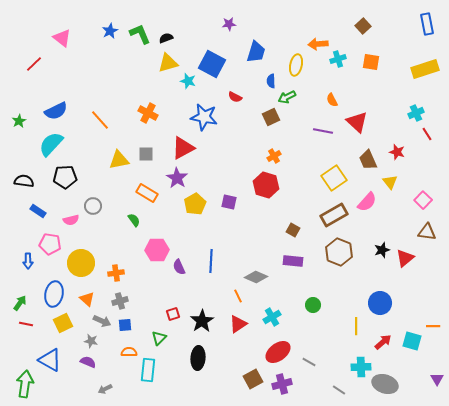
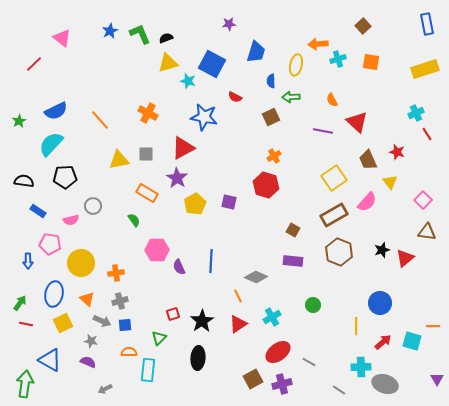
green arrow at (287, 97): moved 4 px right; rotated 24 degrees clockwise
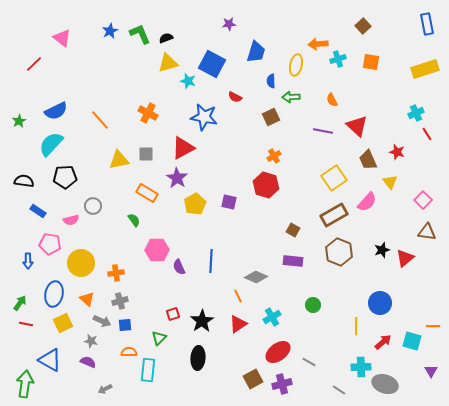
red triangle at (357, 122): moved 4 px down
purple triangle at (437, 379): moved 6 px left, 8 px up
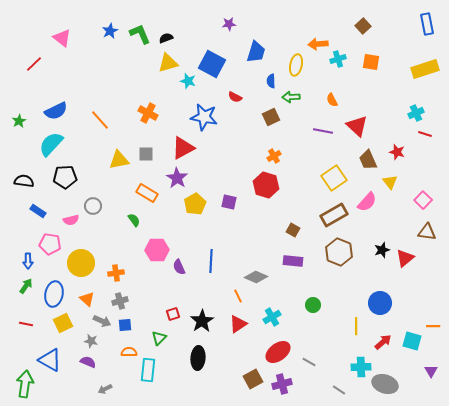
red line at (427, 134): moved 2 px left; rotated 40 degrees counterclockwise
green arrow at (20, 303): moved 6 px right, 17 px up
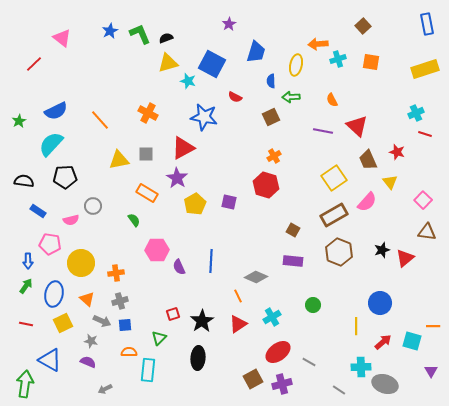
purple star at (229, 24): rotated 24 degrees counterclockwise
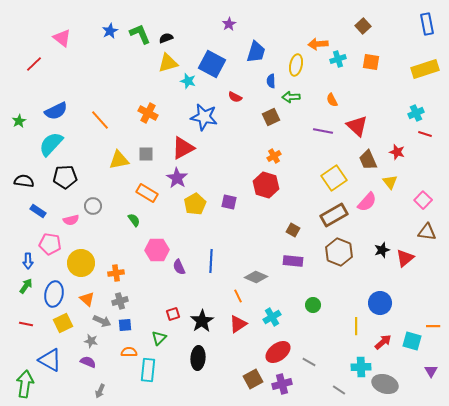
gray arrow at (105, 389): moved 5 px left, 2 px down; rotated 40 degrees counterclockwise
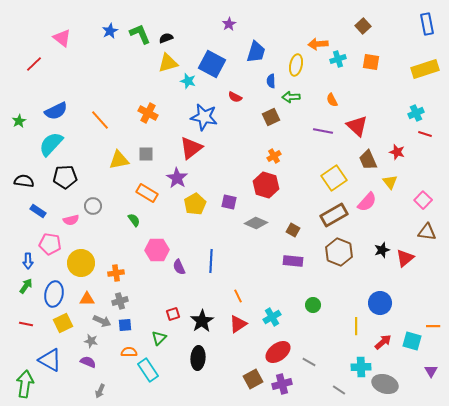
red triangle at (183, 148): moved 8 px right; rotated 10 degrees counterclockwise
gray diamond at (256, 277): moved 54 px up
orange triangle at (87, 299): rotated 42 degrees counterclockwise
cyan rectangle at (148, 370): rotated 40 degrees counterclockwise
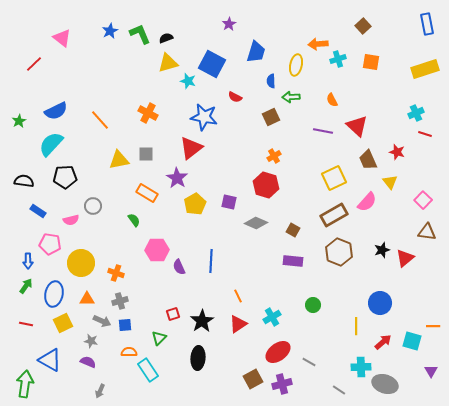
yellow square at (334, 178): rotated 10 degrees clockwise
orange cross at (116, 273): rotated 28 degrees clockwise
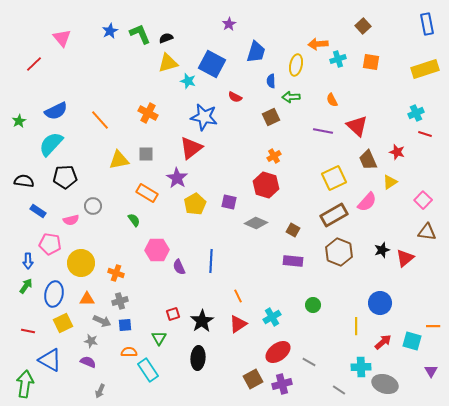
pink triangle at (62, 38): rotated 12 degrees clockwise
yellow triangle at (390, 182): rotated 35 degrees clockwise
red line at (26, 324): moved 2 px right, 7 px down
green triangle at (159, 338): rotated 14 degrees counterclockwise
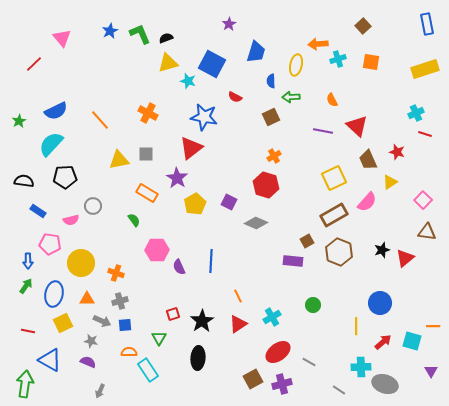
purple square at (229, 202): rotated 14 degrees clockwise
brown square at (293, 230): moved 14 px right, 11 px down; rotated 32 degrees clockwise
